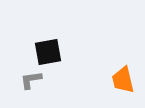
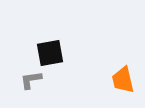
black square: moved 2 px right, 1 px down
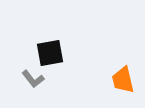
gray L-shape: moved 2 px right, 1 px up; rotated 120 degrees counterclockwise
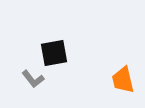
black square: moved 4 px right
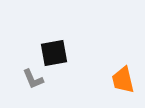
gray L-shape: rotated 15 degrees clockwise
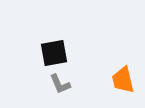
gray L-shape: moved 27 px right, 5 px down
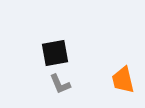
black square: moved 1 px right
